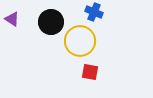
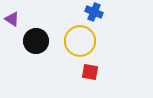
black circle: moved 15 px left, 19 px down
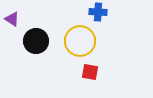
blue cross: moved 4 px right; rotated 18 degrees counterclockwise
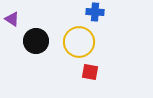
blue cross: moved 3 px left
yellow circle: moved 1 px left, 1 px down
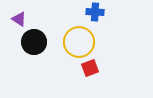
purple triangle: moved 7 px right
black circle: moved 2 px left, 1 px down
red square: moved 4 px up; rotated 30 degrees counterclockwise
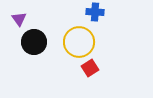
purple triangle: rotated 21 degrees clockwise
red square: rotated 12 degrees counterclockwise
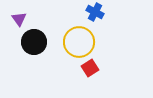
blue cross: rotated 24 degrees clockwise
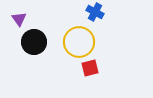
red square: rotated 18 degrees clockwise
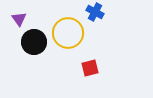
yellow circle: moved 11 px left, 9 px up
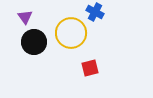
purple triangle: moved 6 px right, 2 px up
yellow circle: moved 3 px right
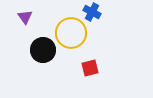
blue cross: moved 3 px left
black circle: moved 9 px right, 8 px down
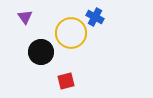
blue cross: moved 3 px right, 5 px down
black circle: moved 2 px left, 2 px down
red square: moved 24 px left, 13 px down
